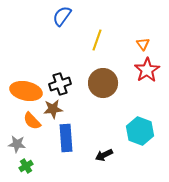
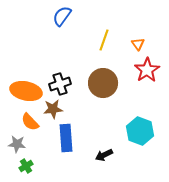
yellow line: moved 7 px right
orange triangle: moved 5 px left
orange semicircle: moved 2 px left, 1 px down
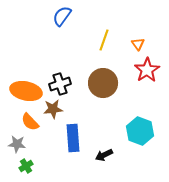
blue rectangle: moved 7 px right
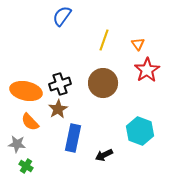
brown star: moved 5 px right; rotated 24 degrees counterclockwise
blue rectangle: rotated 16 degrees clockwise
green cross: rotated 24 degrees counterclockwise
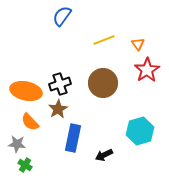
yellow line: rotated 50 degrees clockwise
cyan hexagon: rotated 24 degrees clockwise
green cross: moved 1 px left, 1 px up
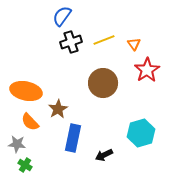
orange triangle: moved 4 px left
black cross: moved 11 px right, 42 px up
cyan hexagon: moved 1 px right, 2 px down
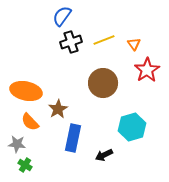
cyan hexagon: moved 9 px left, 6 px up
